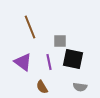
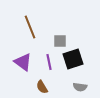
black square: rotated 30 degrees counterclockwise
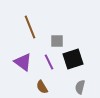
gray square: moved 3 px left
purple line: rotated 14 degrees counterclockwise
gray semicircle: rotated 96 degrees clockwise
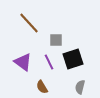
brown line: moved 1 px left, 4 px up; rotated 20 degrees counterclockwise
gray square: moved 1 px left, 1 px up
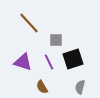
purple triangle: rotated 18 degrees counterclockwise
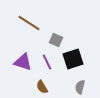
brown line: rotated 15 degrees counterclockwise
gray square: rotated 24 degrees clockwise
purple line: moved 2 px left
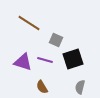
purple line: moved 2 px left, 2 px up; rotated 49 degrees counterclockwise
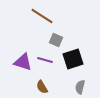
brown line: moved 13 px right, 7 px up
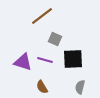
brown line: rotated 70 degrees counterclockwise
gray square: moved 1 px left, 1 px up
black square: rotated 15 degrees clockwise
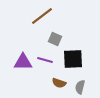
purple triangle: rotated 18 degrees counterclockwise
brown semicircle: moved 17 px right, 4 px up; rotated 40 degrees counterclockwise
